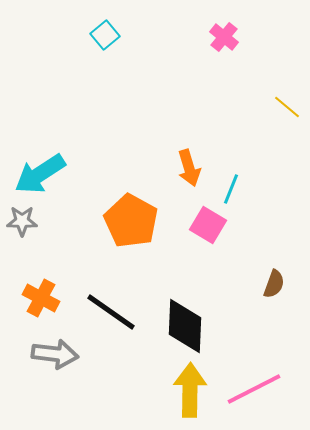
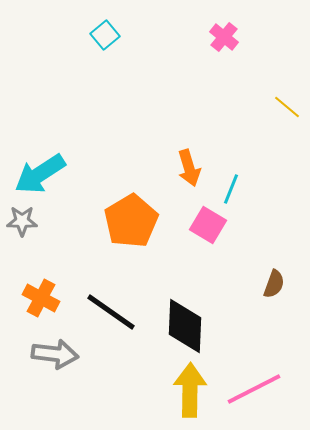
orange pentagon: rotated 12 degrees clockwise
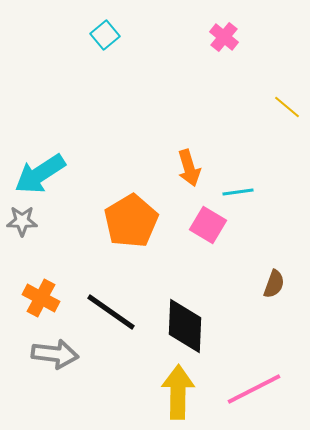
cyan line: moved 7 px right, 3 px down; rotated 60 degrees clockwise
yellow arrow: moved 12 px left, 2 px down
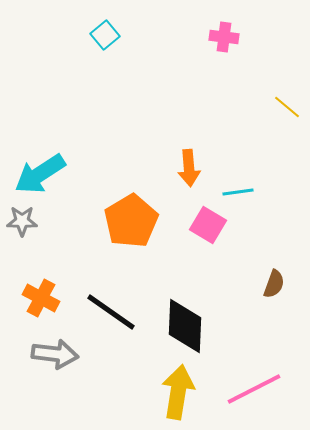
pink cross: rotated 32 degrees counterclockwise
orange arrow: rotated 12 degrees clockwise
yellow arrow: rotated 8 degrees clockwise
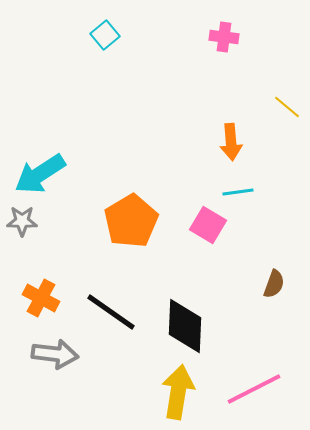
orange arrow: moved 42 px right, 26 px up
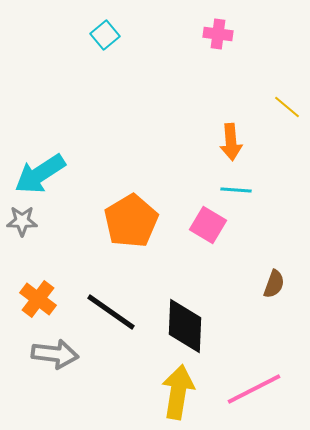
pink cross: moved 6 px left, 3 px up
cyan line: moved 2 px left, 2 px up; rotated 12 degrees clockwise
orange cross: moved 3 px left, 1 px down; rotated 9 degrees clockwise
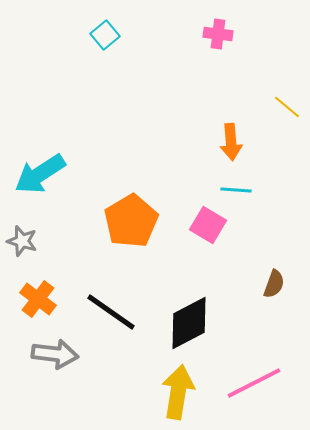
gray star: moved 20 px down; rotated 16 degrees clockwise
black diamond: moved 4 px right, 3 px up; rotated 60 degrees clockwise
pink line: moved 6 px up
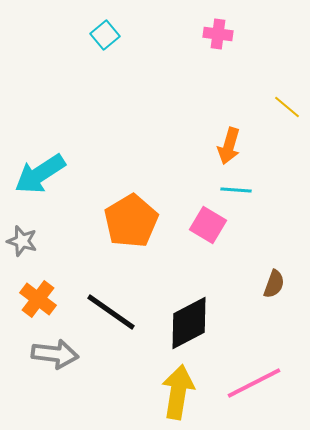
orange arrow: moved 2 px left, 4 px down; rotated 21 degrees clockwise
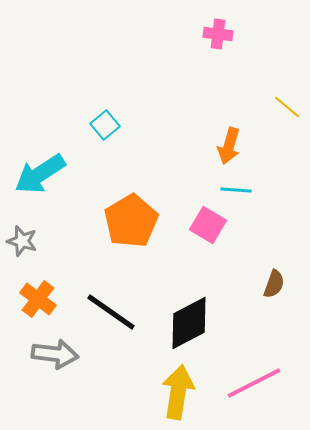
cyan square: moved 90 px down
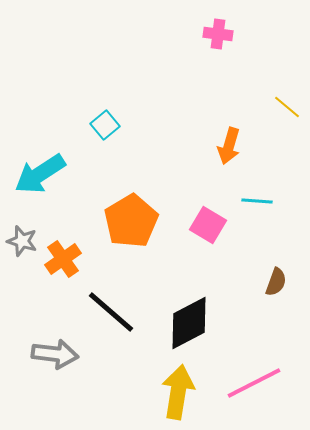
cyan line: moved 21 px right, 11 px down
brown semicircle: moved 2 px right, 2 px up
orange cross: moved 25 px right, 40 px up; rotated 18 degrees clockwise
black line: rotated 6 degrees clockwise
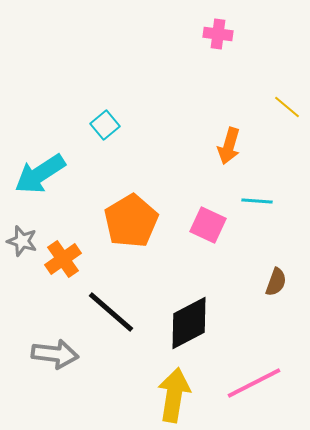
pink square: rotated 6 degrees counterclockwise
yellow arrow: moved 4 px left, 3 px down
